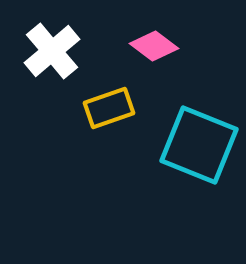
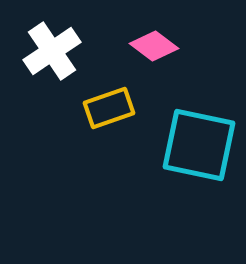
white cross: rotated 6 degrees clockwise
cyan square: rotated 10 degrees counterclockwise
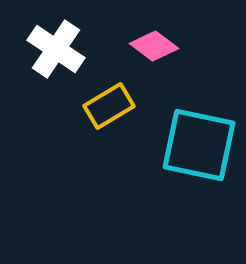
white cross: moved 4 px right, 2 px up; rotated 22 degrees counterclockwise
yellow rectangle: moved 2 px up; rotated 12 degrees counterclockwise
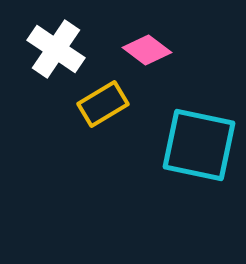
pink diamond: moved 7 px left, 4 px down
yellow rectangle: moved 6 px left, 2 px up
